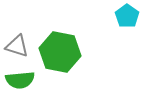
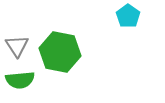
cyan pentagon: moved 1 px right
gray triangle: rotated 40 degrees clockwise
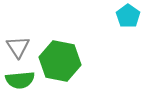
gray triangle: moved 1 px right, 1 px down
green hexagon: moved 9 px down
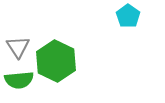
green hexagon: moved 4 px left; rotated 15 degrees clockwise
green semicircle: moved 1 px left
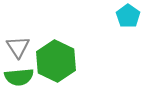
green semicircle: moved 3 px up
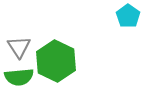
gray triangle: moved 1 px right
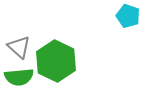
cyan pentagon: rotated 15 degrees counterclockwise
gray triangle: rotated 15 degrees counterclockwise
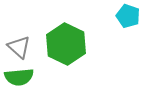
green hexagon: moved 10 px right, 17 px up
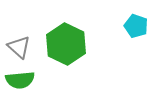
cyan pentagon: moved 8 px right, 10 px down
green semicircle: moved 1 px right, 3 px down
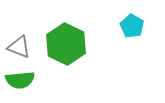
cyan pentagon: moved 4 px left; rotated 10 degrees clockwise
gray triangle: rotated 20 degrees counterclockwise
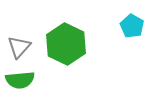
gray triangle: rotated 50 degrees clockwise
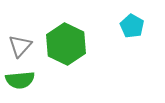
gray triangle: moved 1 px right, 1 px up
